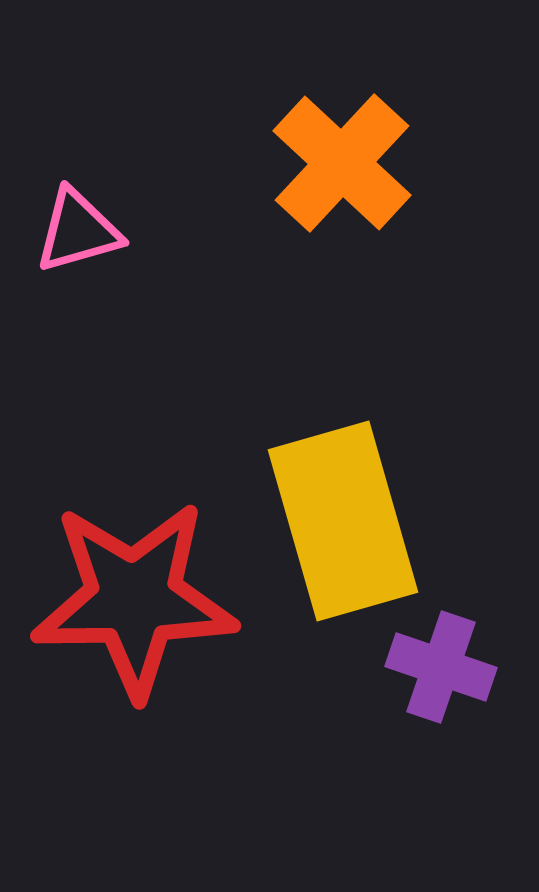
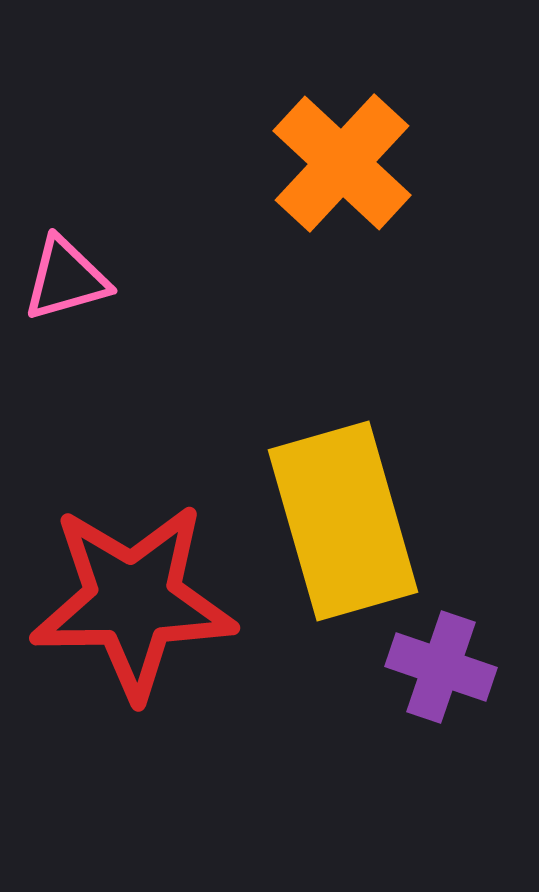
pink triangle: moved 12 px left, 48 px down
red star: moved 1 px left, 2 px down
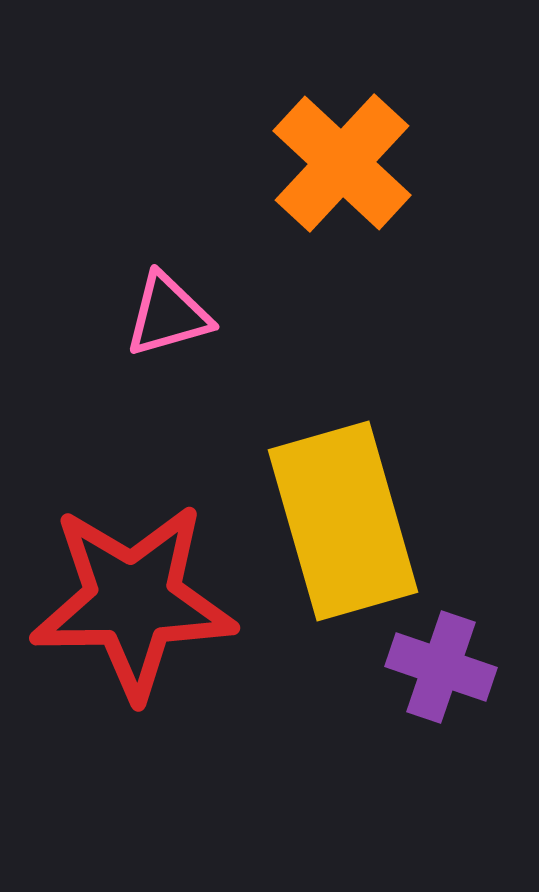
pink triangle: moved 102 px right, 36 px down
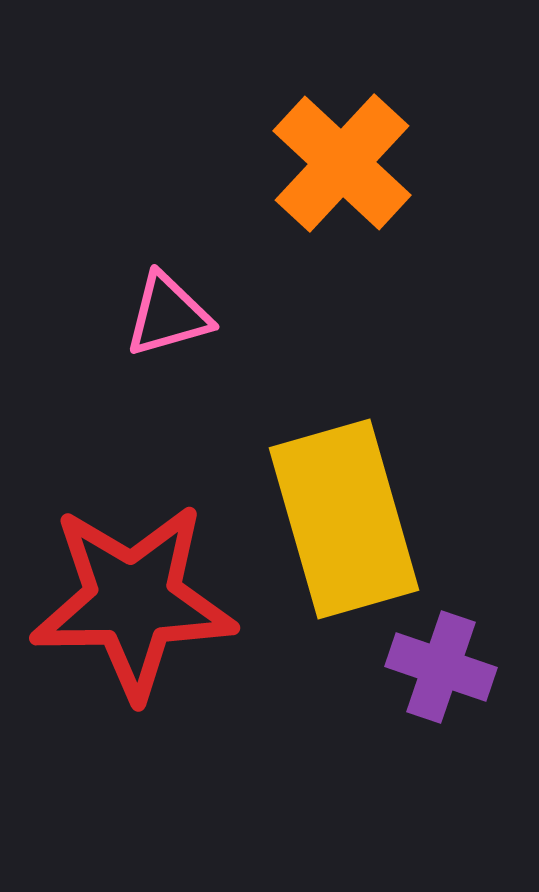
yellow rectangle: moved 1 px right, 2 px up
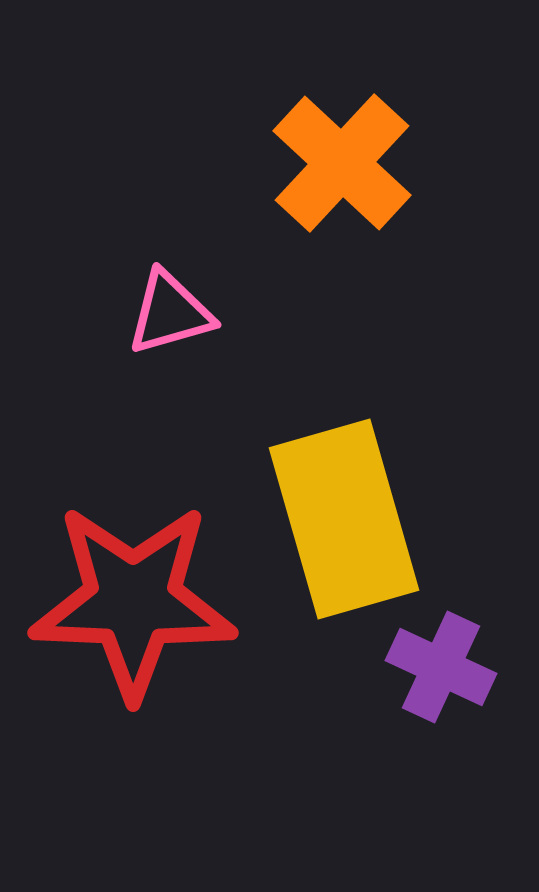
pink triangle: moved 2 px right, 2 px up
red star: rotated 3 degrees clockwise
purple cross: rotated 6 degrees clockwise
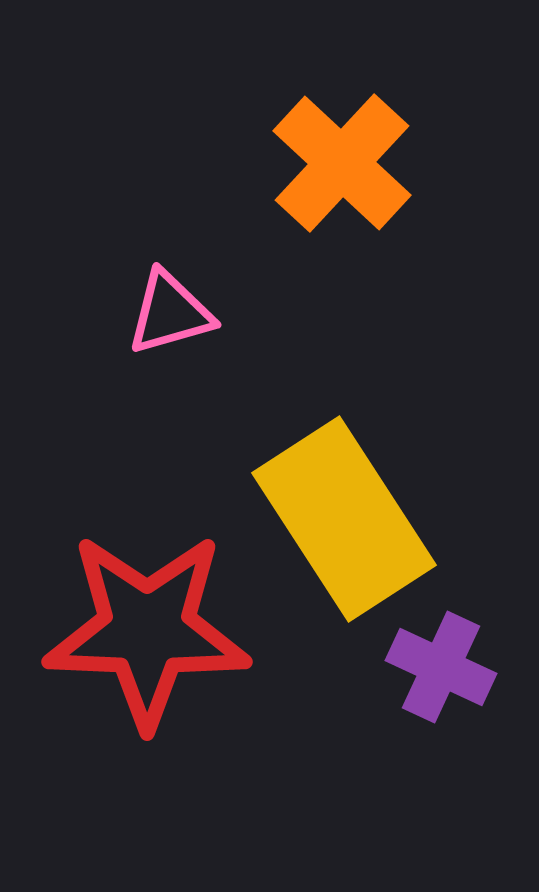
yellow rectangle: rotated 17 degrees counterclockwise
red star: moved 14 px right, 29 px down
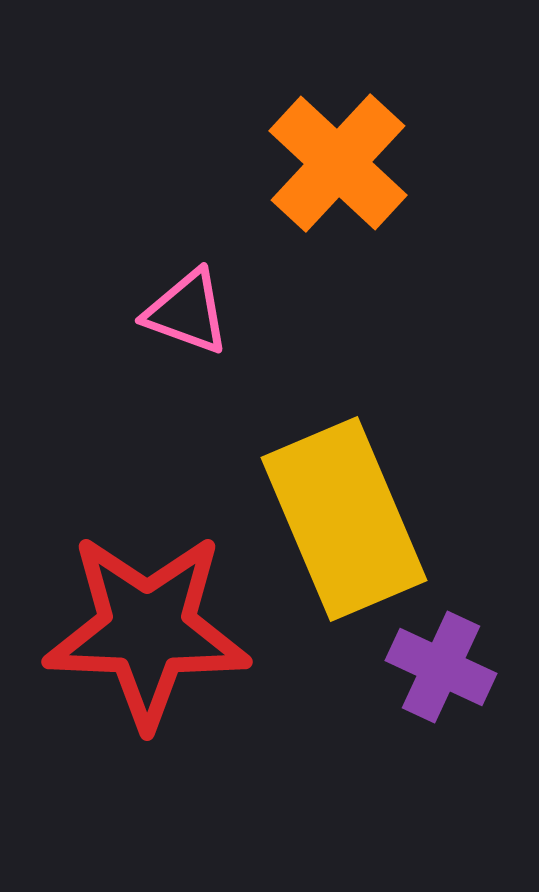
orange cross: moved 4 px left
pink triangle: moved 17 px right, 1 px up; rotated 36 degrees clockwise
yellow rectangle: rotated 10 degrees clockwise
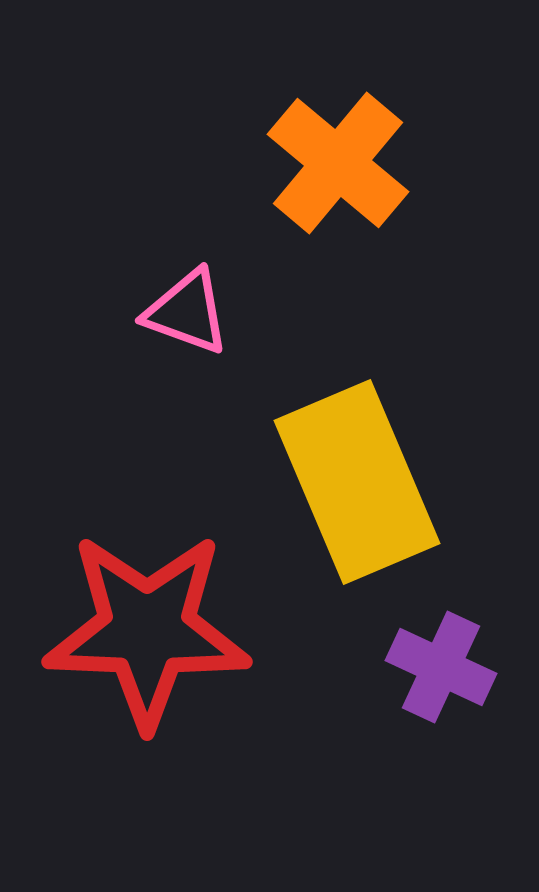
orange cross: rotated 3 degrees counterclockwise
yellow rectangle: moved 13 px right, 37 px up
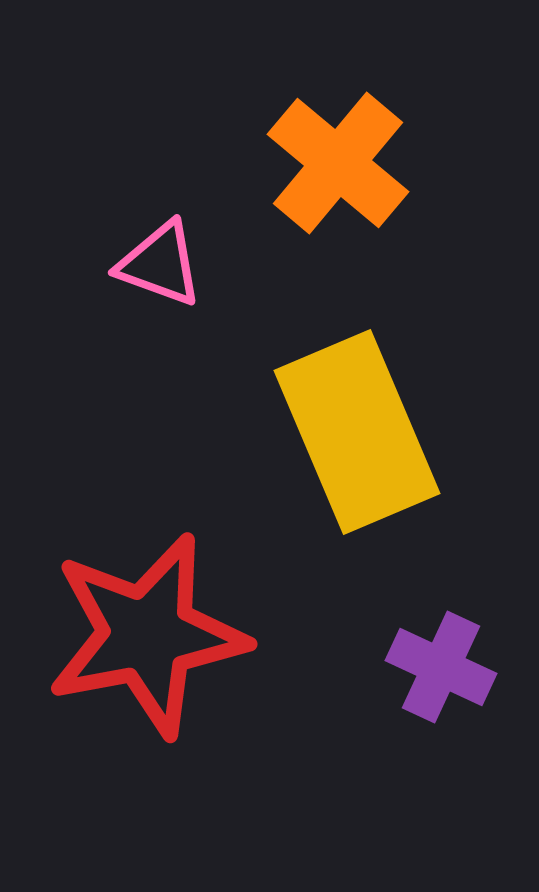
pink triangle: moved 27 px left, 48 px up
yellow rectangle: moved 50 px up
red star: moved 5 px down; rotated 13 degrees counterclockwise
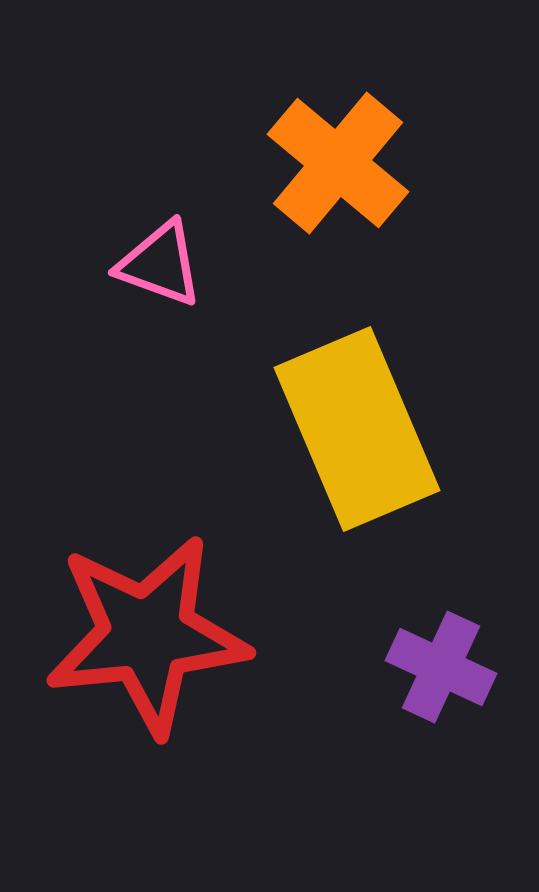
yellow rectangle: moved 3 px up
red star: rotated 5 degrees clockwise
